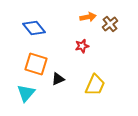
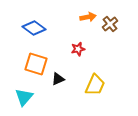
blue diamond: rotated 15 degrees counterclockwise
red star: moved 4 px left, 3 px down
cyan triangle: moved 2 px left, 4 px down
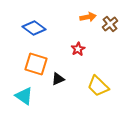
red star: rotated 16 degrees counterclockwise
yellow trapezoid: moved 3 px right, 1 px down; rotated 110 degrees clockwise
cyan triangle: moved 1 px up; rotated 36 degrees counterclockwise
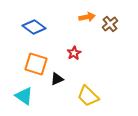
orange arrow: moved 1 px left
blue diamond: moved 1 px up
red star: moved 4 px left, 4 px down
black triangle: moved 1 px left
yellow trapezoid: moved 10 px left, 10 px down
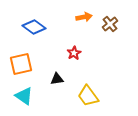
orange arrow: moved 3 px left
orange square: moved 15 px left; rotated 30 degrees counterclockwise
black triangle: rotated 16 degrees clockwise
yellow trapezoid: rotated 10 degrees clockwise
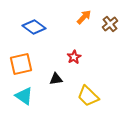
orange arrow: rotated 35 degrees counterclockwise
red star: moved 4 px down
black triangle: moved 1 px left
yellow trapezoid: rotated 10 degrees counterclockwise
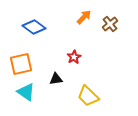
cyan triangle: moved 2 px right, 4 px up
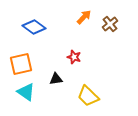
red star: rotated 24 degrees counterclockwise
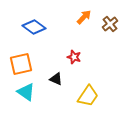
black triangle: rotated 32 degrees clockwise
yellow trapezoid: rotated 100 degrees counterclockwise
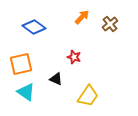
orange arrow: moved 2 px left
